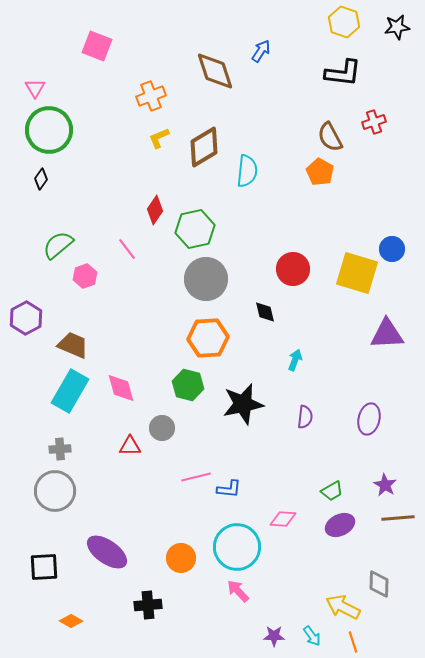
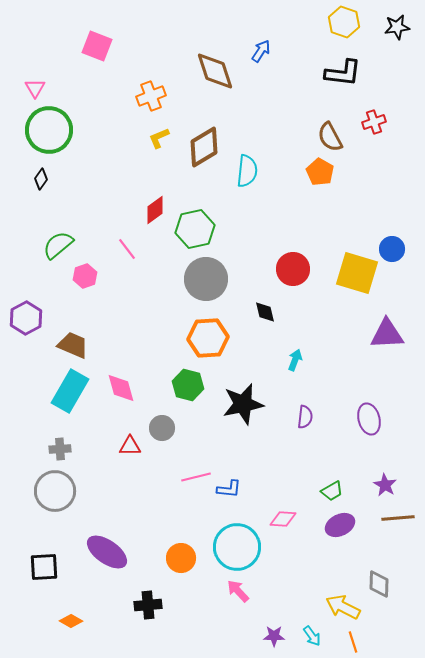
red diamond at (155, 210): rotated 20 degrees clockwise
purple ellipse at (369, 419): rotated 28 degrees counterclockwise
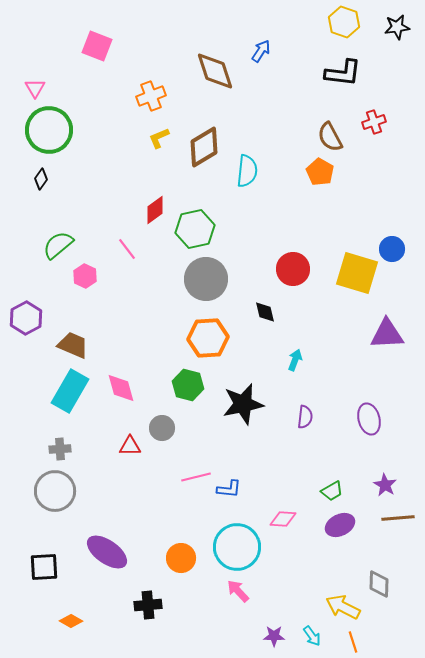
pink hexagon at (85, 276): rotated 15 degrees counterclockwise
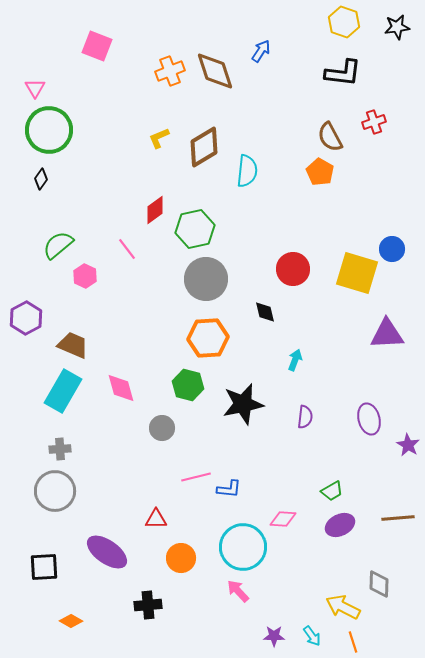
orange cross at (151, 96): moved 19 px right, 25 px up
cyan rectangle at (70, 391): moved 7 px left
red triangle at (130, 446): moved 26 px right, 73 px down
purple star at (385, 485): moved 23 px right, 40 px up
cyan circle at (237, 547): moved 6 px right
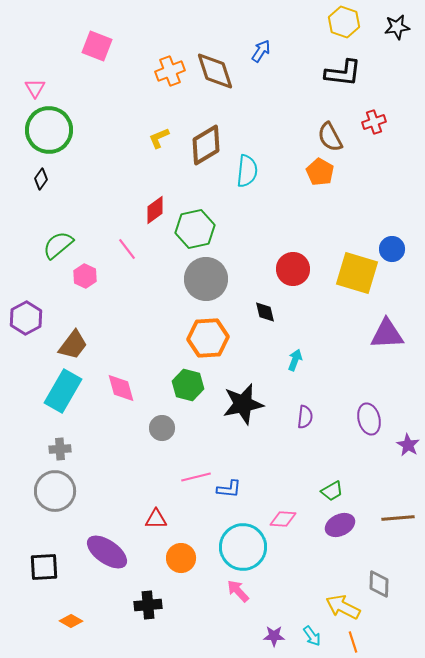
brown diamond at (204, 147): moved 2 px right, 2 px up
brown trapezoid at (73, 345): rotated 104 degrees clockwise
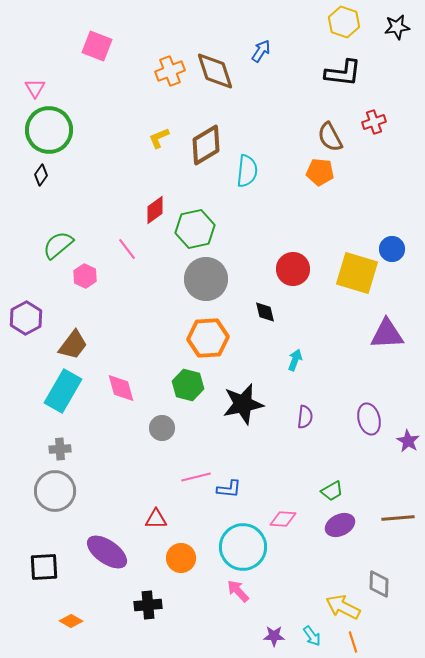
orange pentagon at (320, 172): rotated 24 degrees counterclockwise
black diamond at (41, 179): moved 4 px up
purple star at (408, 445): moved 4 px up
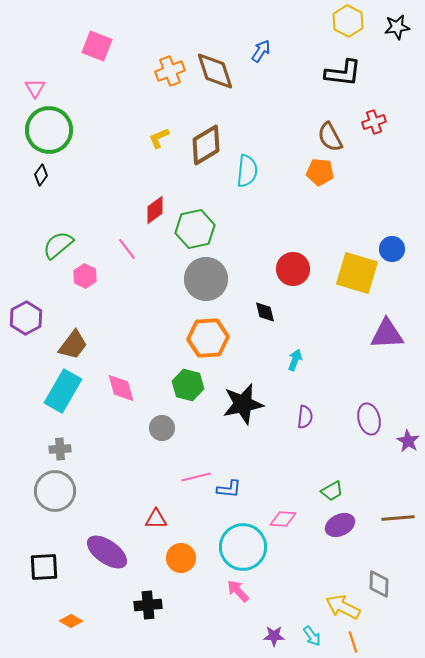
yellow hexagon at (344, 22): moved 4 px right, 1 px up; rotated 8 degrees clockwise
